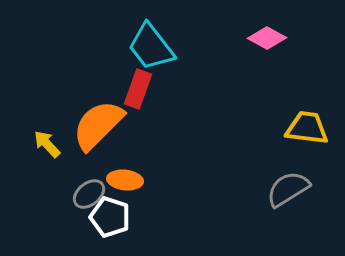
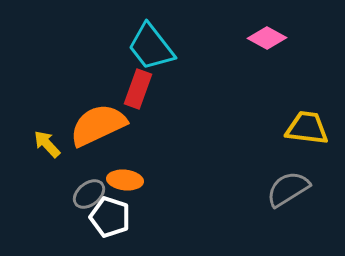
orange semicircle: rotated 20 degrees clockwise
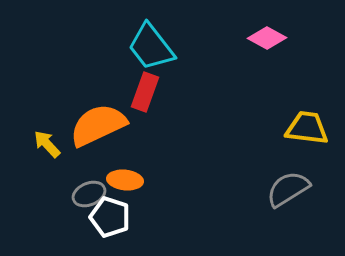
red rectangle: moved 7 px right, 3 px down
gray ellipse: rotated 16 degrees clockwise
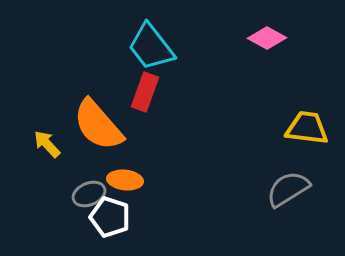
orange semicircle: rotated 106 degrees counterclockwise
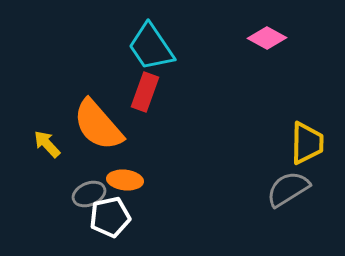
cyan trapezoid: rotated 4 degrees clockwise
yellow trapezoid: moved 15 px down; rotated 84 degrees clockwise
white pentagon: rotated 30 degrees counterclockwise
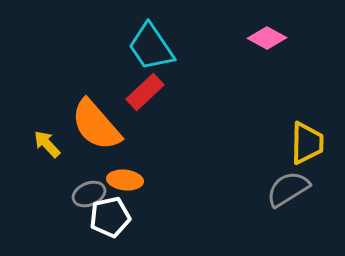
red rectangle: rotated 27 degrees clockwise
orange semicircle: moved 2 px left
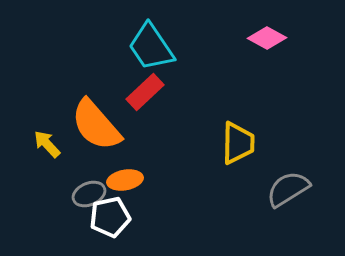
yellow trapezoid: moved 69 px left
orange ellipse: rotated 16 degrees counterclockwise
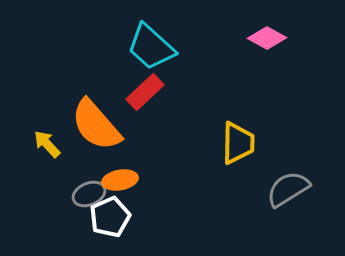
cyan trapezoid: rotated 14 degrees counterclockwise
orange ellipse: moved 5 px left
white pentagon: rotated 12 degrees counterclockwise
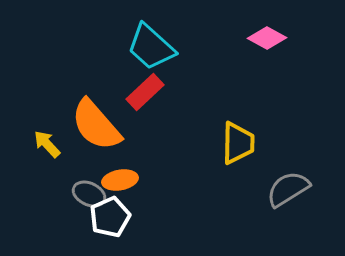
gray ellipse: rotated 48 degrees clockwise
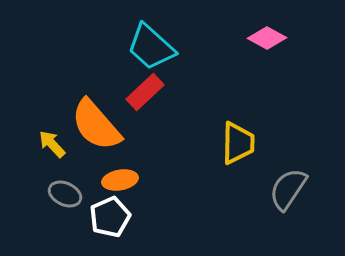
yellow arrow: moved 5 px right
gray semicircle: rotated 24 degrees counterclockwise
gray ellipse: moved 24 px left
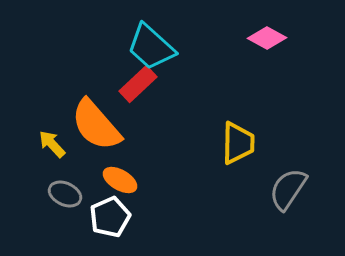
red rectangle: moved 7 px left, 8 px up
orange ellipse: rotated 40 degrees clockwise
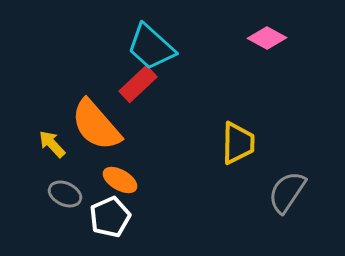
gray semicircle: moved 1 px left, 3 px down
